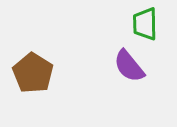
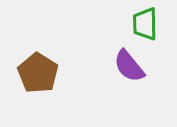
brown pentagon: moved 5 px right
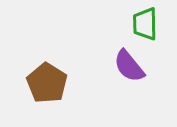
brown pentagon: moved 9 px right, 10 px down
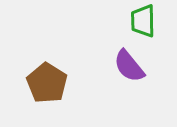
green trapezoid: moved 2 px left, 3 px up
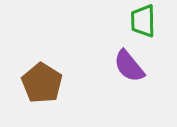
brown pentagon: moved 5 px left
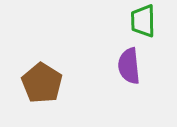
purple semicircle: rotated 33 degrees clockwise
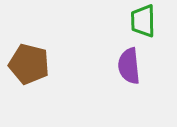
brown pentagon: moved 13 px left, 19 px up; rotated 18 degrees counterclockwise
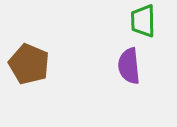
brown pentagon: rotated 9 degrees clockwise
